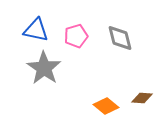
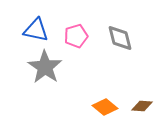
gray star: moved 1 px right, 1 px up
brown diamond: moved 8 px down
orange diamond: moved 1 px left, 1 px down
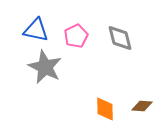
pink pentagon: rotated 10 degrees counterclockwise
gray star: rotated 8 degrees counterclockwise
orange diamond: moved 2 px down; rotated 50 degrees clockwise
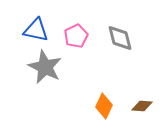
orange diamond: moved 1 px left, 3 px up; rotated 25 degrees clockwise
